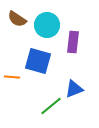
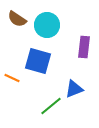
purple rectangle: moved 11 px right, 5 px down
orange line: moved 1 px down; rotated 21 degrees clockwise
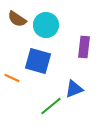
cyan circle: moved 1 px left
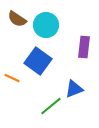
blue square: rotated 20 degrees clockwise
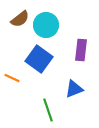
brown semicircle: moved 3 px right; rotated 72 degrees counterclockwise
purple rectangle: moved 3 px left, 3 px down
blue square: moved 1 px right, 2 px up
green line: moved 3 px left, 4 px down; rotated 70 degrees counterclockwise
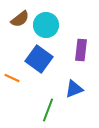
green line: rotated 40 degrees clockwise
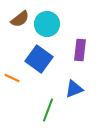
cyan circle: moved 1 px right, 1 px up
purple rectangle: moved 1 px left
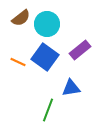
brown semicircle: moved 1 px right, 1 px up
purple rectangle: rotated 45 degrees clockwise
blue square: moved 6 px right, 2 px up
orange line: moved 6 px right, 16 px up
blue triangle: moved 3 px left, 1 px up; rotated 12 degrees clockwise
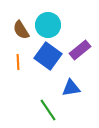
brown semicircle: moved 12 px down; rotated 96 degrees clockwise
cyan circle: moved 1 px right, 1 px down
blue square: moved 3 px right, 1 px up
orange line: rotated 63 degrees clockwise
green line: rotated 55 degrees counterclockwise
